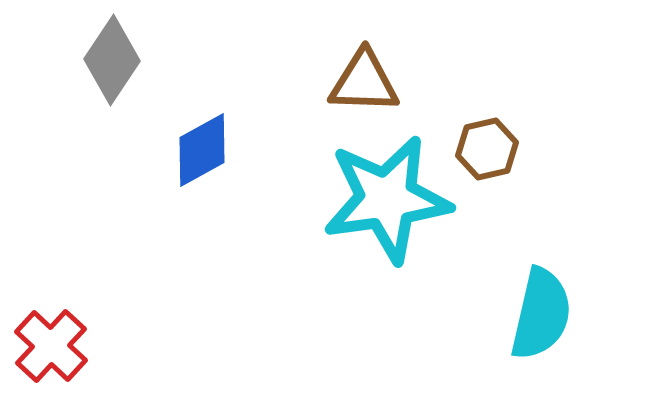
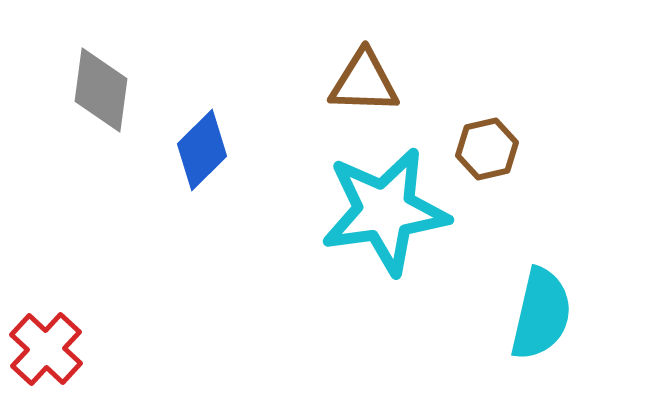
gray diamond: moved 11 px left, 30 px down; rotated 26 degrees counterclockwise
blue diamond: rotated 16 degrees counterclockwise
cyan star: moved 2 px left, 12 px down
red cross: moved 5 px left, 3 px down
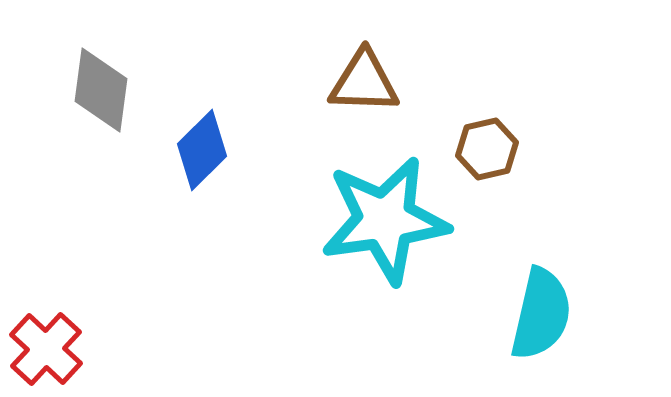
cyan star: moved 9 px down
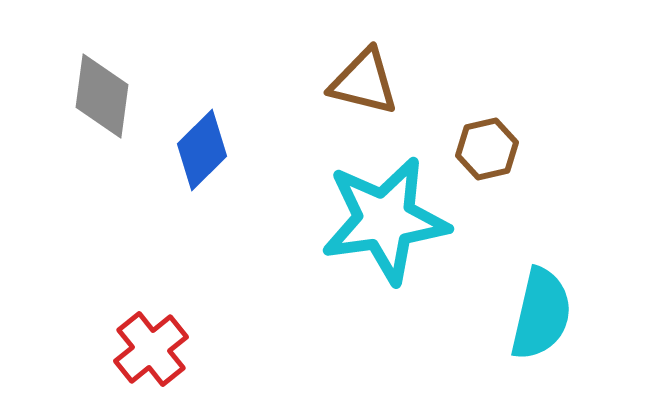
brown triangle: rotated 12 degrees clockwise
gray diamond: moved 1 px right, 6 px down
red cross: moved 105 px right; rotated 8 degrees clockwise
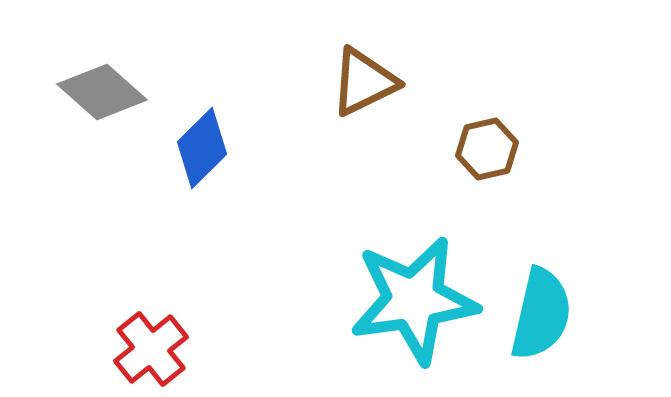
brown triangle: rotated 40 degrees counterclockwise
gray diamond: moved 4 px up; rotated 56 degrees counterclockwise
blue diamond: moved 2 px up
cyan star: moved 29 px right, 80 px down
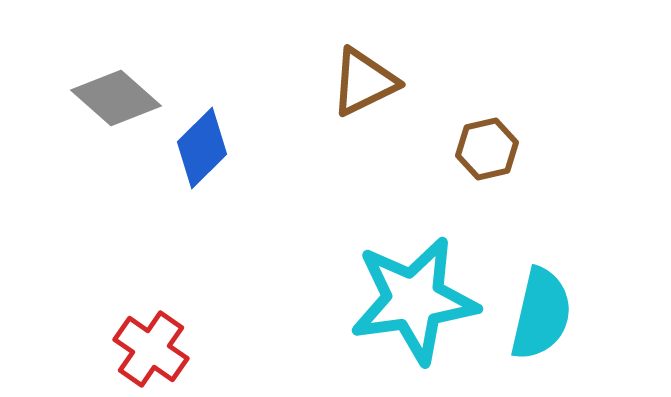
gray diamond: moved 14 px right, 6 px down
red cross: rotated 16 degrees counterclockwise
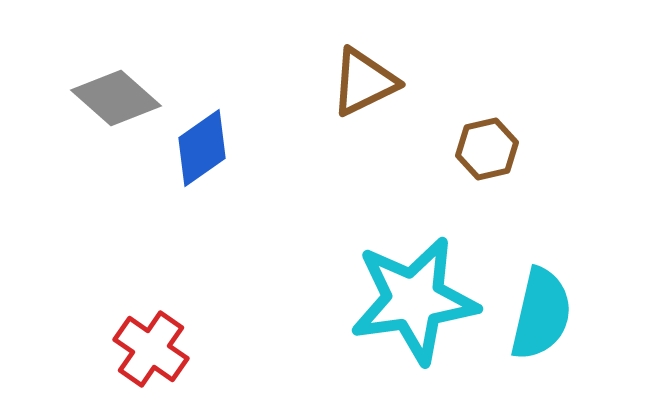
blue diamond: rotated 10 degrees clockwise
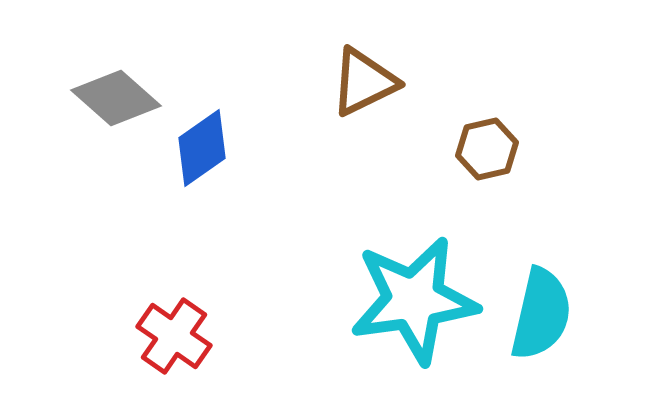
red cross: moved 23 px right, 13 px up
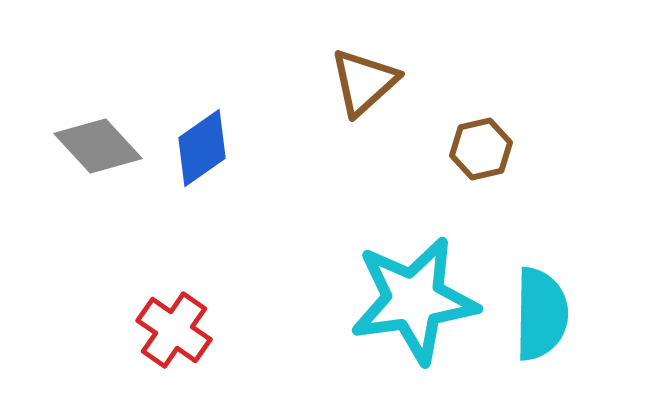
brown triangle: rotated 16 degrees counterclockwise
gray diamond: moved 18 px left, 48 px down; rotated 6 degrees clockwise
brown hexagon: moved 6 px left
cyan semicircle: rotated 12 degrees counterclockwise
red cross: moved 6 px up
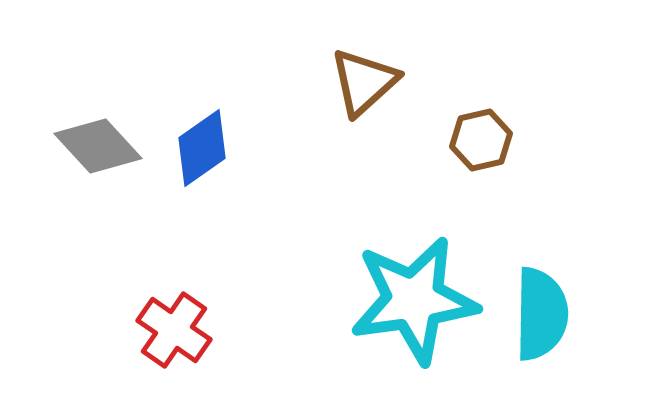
brown hexagon: moved 9 px up
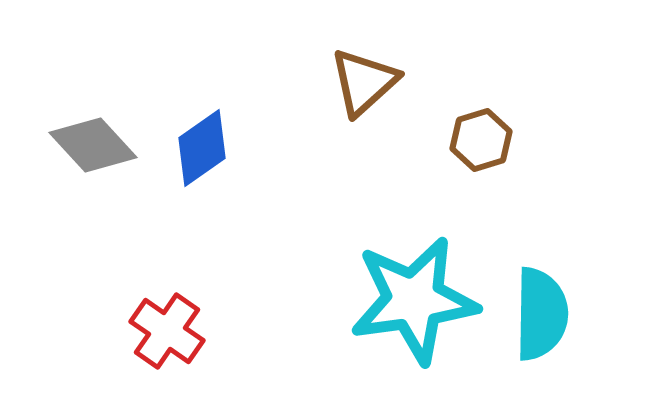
brown hexagon: rotated 4 degrees counterclockwise
gray diamond: moved 5 px left, 1 px up
red cross: moved 7 px left, 1 px down
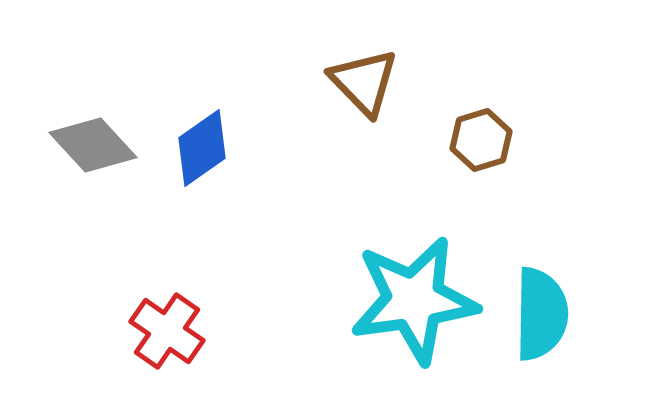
brown triangle: rotated 32 degrees counterclockwise
